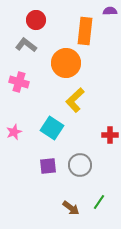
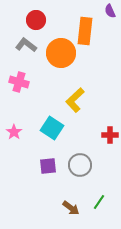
purple semicircle: rotated 112 degrees counterclockwise
orange circle: moved 5 px left, 10 px up
pink star: rotated 14 degrees counterclockwise
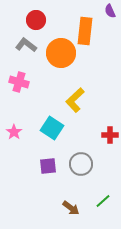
gray circle: moved 1 px right, 1 px up
green line: moved 4 px right, 1 px up; rotated 14 degrees clockwise
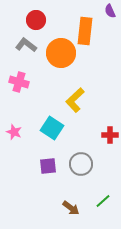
pink star: rotated 14 degrees counterclockwise
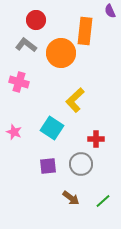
red cross: moved 14 px left, 4 px down
brown arrow: moved 10 px up
